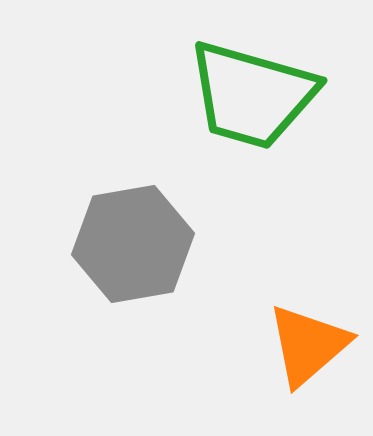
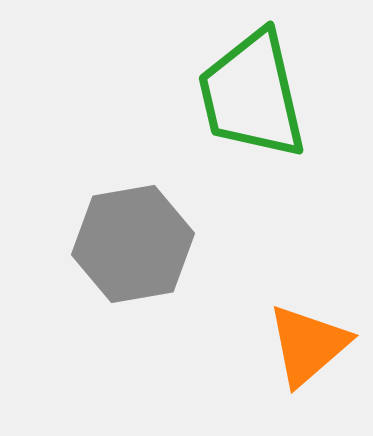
green trapezoid: rotated 61 degrees clockwise
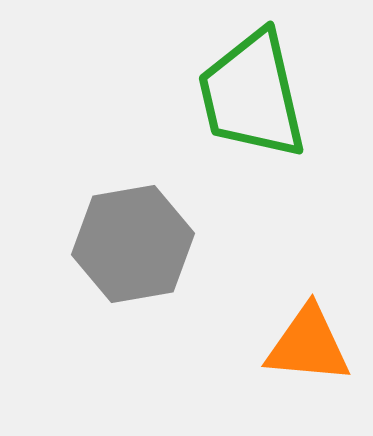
orange triangle: rotated 46 degrees clockwise
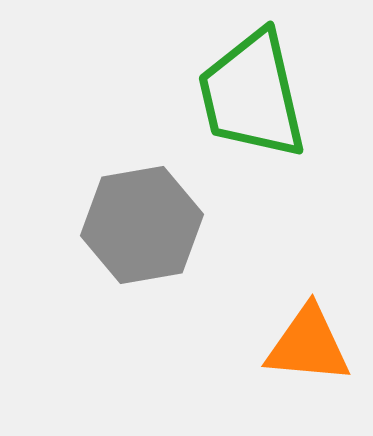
gray hexagon: moved 9 px right, 19 px up
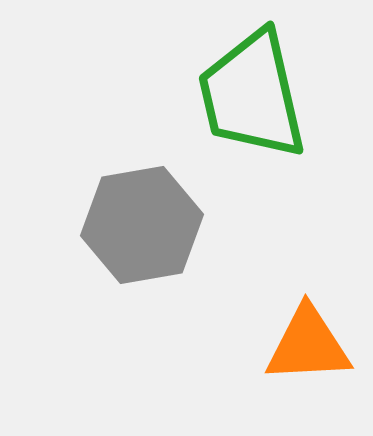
orange triangle: rotated 8 degrees counterclockwise
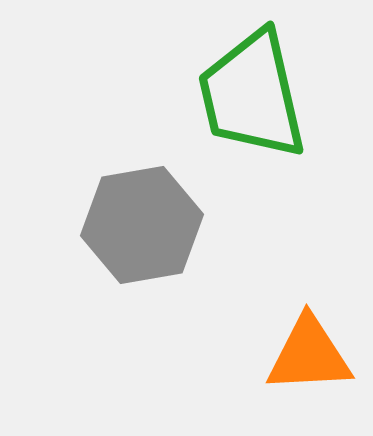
orange triangle: moved 1 px right, 10 px down
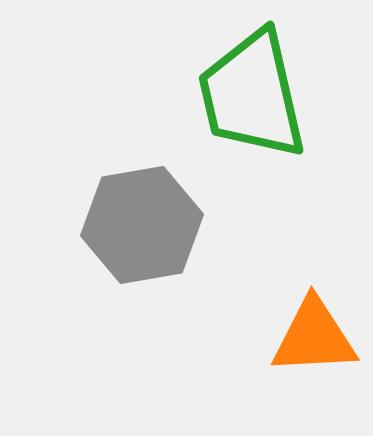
orange triangle: moved 5 px right, 18 px up
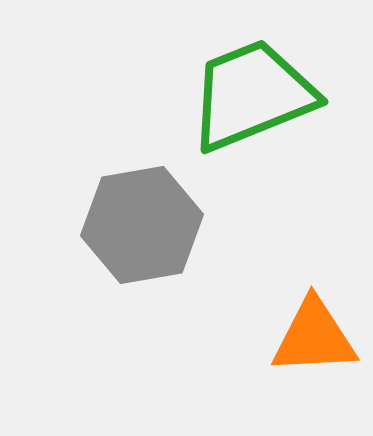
green trapezoid: rotated 81 degrees clockwise
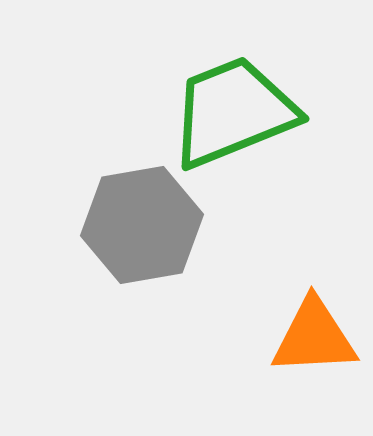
green trapezoid: moved 19 px left, 17 px down
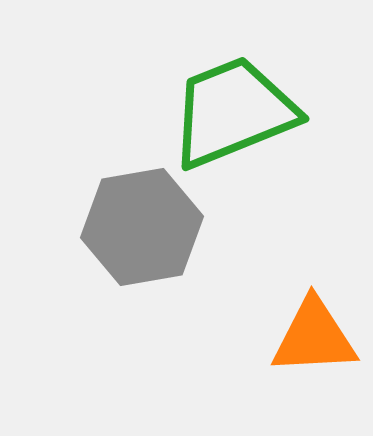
gray hexagon: moved 2 px down
